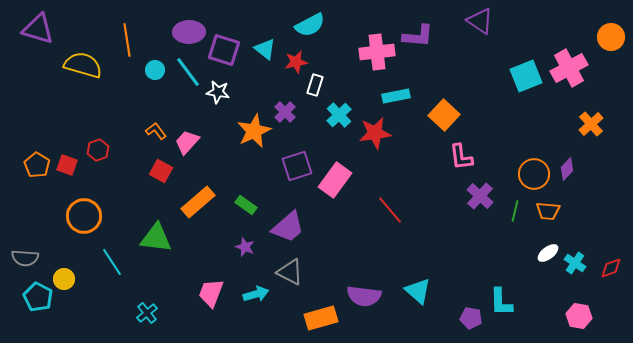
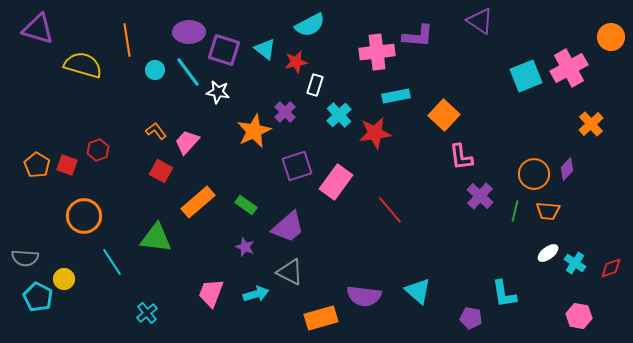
pink rectangle at (335, 180): moved 1 px right, 2 px down
cyan L-shape at (501, 302): moved 3 px right, 8 px up; rotated 8 degrees counterclockwise
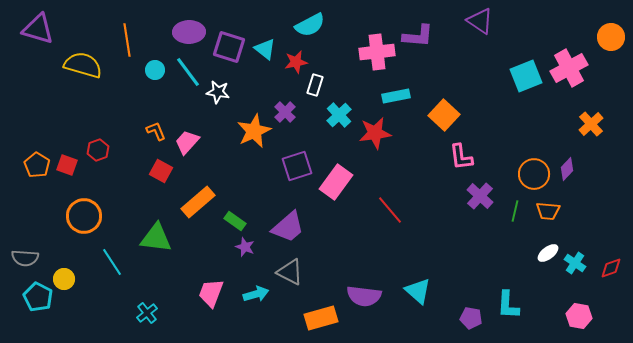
purple square at (224, 50): moved 5 px right, 3 px up
orange L-shape at (156, 131): rotated 15 degrees clockwise
green rectangle at (246, 205): moved 11 px left, 16 px down
cyan L-shape at (504, 294): moved 4 px right, 11 px down; rotated 12 degrees clockwise
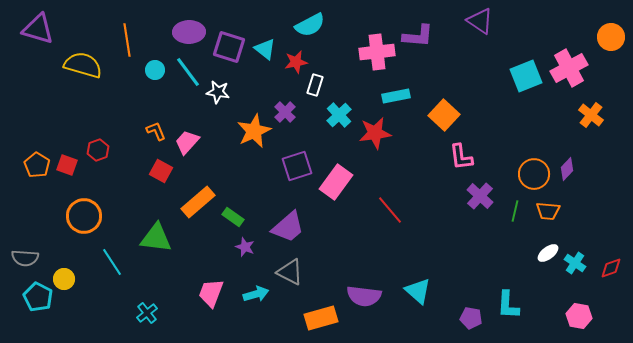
orange cross at (591, 124): moved 9 px up; rotated 10 degrees counterclockwise
green rectangle at (235, 221): moved 2 px left, 4 px up
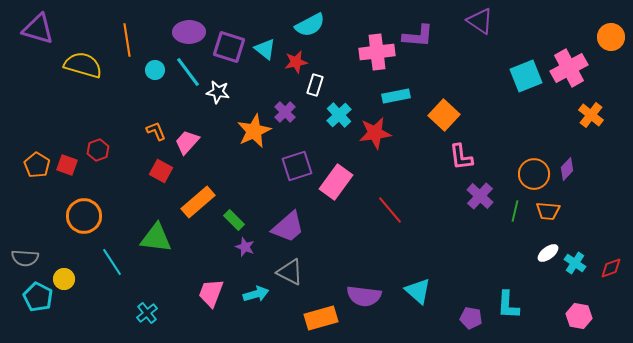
green rectangle at (233, 217): moved 1 px right, 3 px down; rotated 10 degrees clockwise
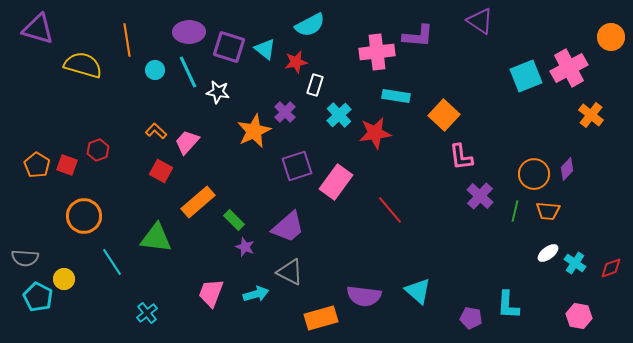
cyan line at (188, 72): rotated 12 degrees clockwise
cyan rectangle at (396, 96): rotated 20 degrees clockwise
orange L-shape at (156, 131): rotated 25 degrees counterclockwise
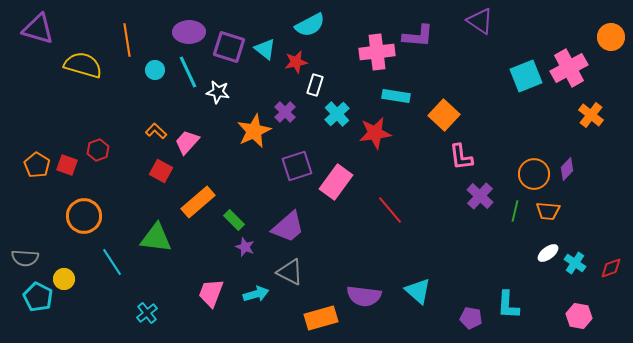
cyan cross at (339, 115): moved 2 px left, 1 px up
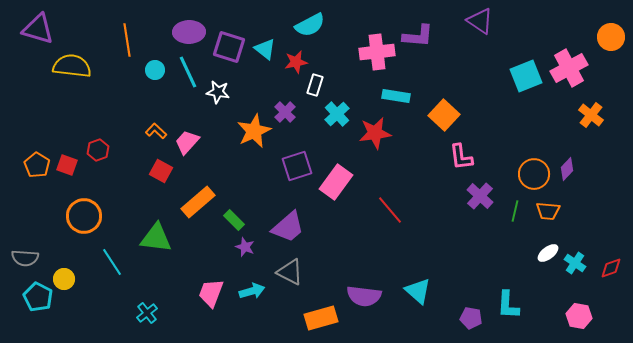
yellow semicircle at (83, 65): moved 11 px left, 1 px down; rotated 9 degrees counterclockwise
cyan arrow at (256, 294): moved 4 px left, 3 px up
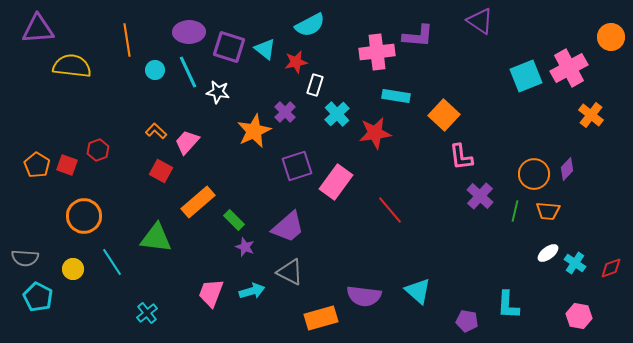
purple triangle at (38, 29): rotated 20 degrees counterclockwise
yellow circle at (64, 279): moved 9 px right, 10 px up
purple pentagon at (471, 318): moved 4 px left, 3 px down
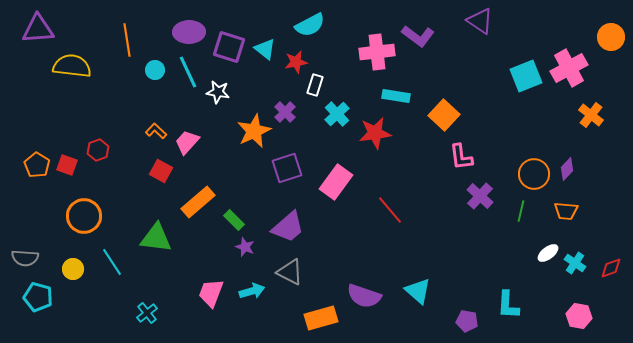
purple L-shape at (418, 36): rotated 32 degrees clockwise
purple square at (297, 166): moved 10 px left, 2 px down
green line at (515, 211): moved 6 px right
orange trapezoid at (548, 211): moved 18 px right
purple semicircle at (364, 296): rotated 12 degrees clockwise
cyan pentagon at (38, 297): rotated 12 degrees counterclockwise
